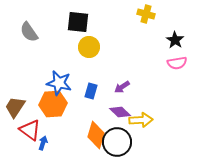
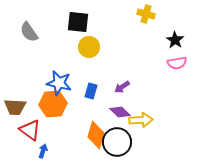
brown trapezoid: rotated 120 degrees counterclockwise
blue arrow: moved 8 px down
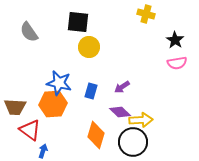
black circle: moved 16 px right
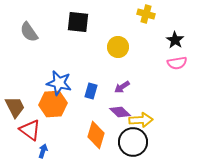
yellow circle: moved 29 px right
brown trapezoid: rotated 120 degrees counterclockwise
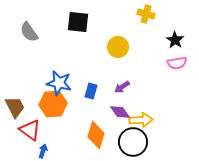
purple diamond: rotated 10 degrees clockwise
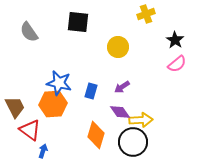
yellow cross: rotated 36 degrees counterclockwise
pink semicircle: moved 1 px down; rotated 30 degrees counterclockwise
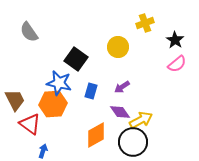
yellow cross: moved 1 px left, 9 px down
black square: moved 2 px left, 37 px down; rotated 30 degrees clockwise
brown trapezoid: moved 7 px up
yellow arrow: rotated 25 degrees counterclockwise
red triangle: moved 6 px up
orange diamond: rotated 44 degrees clockwise
